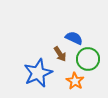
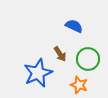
blue semicircle: moved 12 px up
orange star: moved 4 px right, 4 px down; rotated 12 degrees counterclockwise
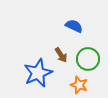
brown arrow: moved 1 px right, 1 px down
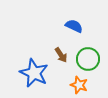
blue star: moved 4 px left; rotated 24 degrees counterclockwise
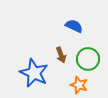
brown arrow: rotated 14 degrees clockwise
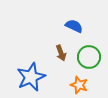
brown arrow: moved 2 px up
green circle: moved 1 px right, 2 px up
blue star: moved 3 px left, 4 px down; rotated 24 degrees clockwise
